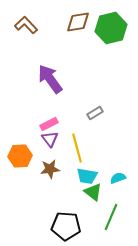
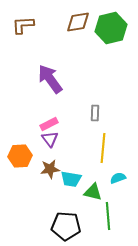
brown L-shape: moved 3 px left; rotated 50 degrees counterclockwise
gray rectangle: rotated 56 degrees counterclockwise
yellow line: moved 26 px right; rotated 20 degrees clockwise
cyan trapezoid: moved 16 px left, 3 px down
green triangle: rotated 24 degrees counterclockwise
green line: moved 3 px left, 1 px up; rotated 28 degrees counterclockwise
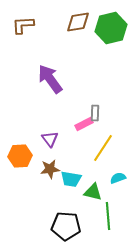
pink rectangle: moved 35 px right
yellow line: rotated 28 degrees clockwise
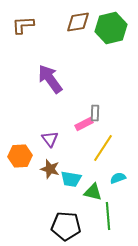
brown star: rotated 24 degrees clockwise
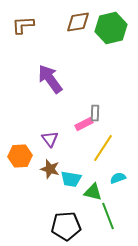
green line: rotated 16 degrees counterclockwise
black pentagon: rotated 8 degrees counterclockwise
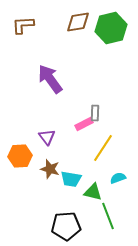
purple triangle: moved 3 px left, 2 px up
